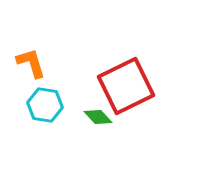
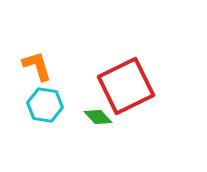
orange L-shape: moved 6 px right, 3 px down
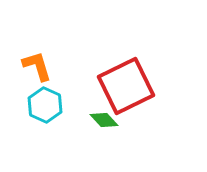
cyan hexagon: rotated 16 degrees clockwise
green diamond: moved 6 px right, 3 px down
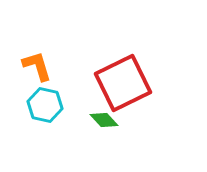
red square: moved 3 px left, 3 px up
cyan hexagon: rotated 12 degrees counterclockwise
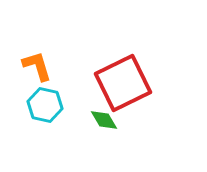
green diamond: rotated 12 degrees clockwise
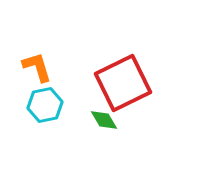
orange L-shape: moved 1 px down
cyan hexagon: rotated 24 degrees counterclockwise
